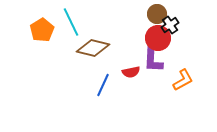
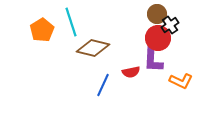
cyan line: rotated 8 degrees clockwise
orange L-shape: moved 2 px left, 1 px down; rotated 55 degrees clockwise
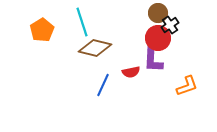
brown circle: moved 1 px right, 1 px up
cyan line: moved 11 px right
brown diamond: moved 2 px right
orange L-shape: moved 6 px right, 5 px down; rotated 45 degrees counterclockwise
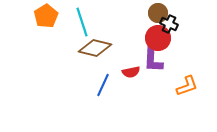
black cross: moved 1 px left, 1 px up; rotated 30 degrees counterclockwise
orange pentagon: moved 4 px right, 14 px up
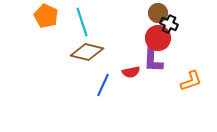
orange pentagon: rotated 15 degrees counterclockwise
brown diamond: moved 8 px left, 4 px down
orange L-shape: moved 4 px right, 5 px up
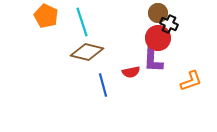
blue line: rotated 40 degrees counterclockwise
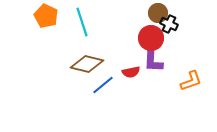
red circle: moved 7 px left
brown diamond: moved 12 px down
blue line: rotated 65 degrees clockwise
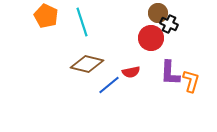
purple L-shape: moved 17 px right, 13 px down
orange L-shape: rotated 55 degrees counterclockwise
blue line: moved 6 px right
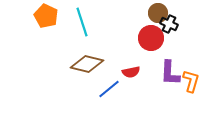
blue line: moved 4 px down
